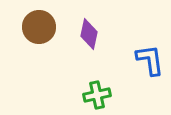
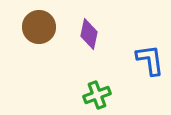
green cross: rotated 8 degrees counterclockwise
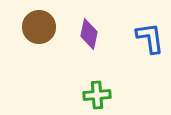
blue L-shape: moved 22 px up
green cross: rotated 16 degrees clockwise
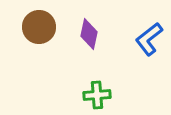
blue L-shape: moved 1 px left, 1 px down; rotated 120 degrees counterclockwise
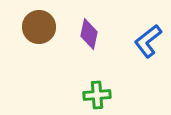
blue L-shape: moved 1 px left, 2 px down
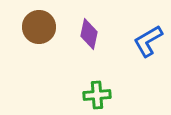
blue L-shape: rotated 8 degrees clockwise
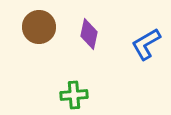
blue L-shape: moved 2 px left, 3 px down
green cross: moved 23 px left
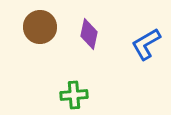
brown circle: moved 1 px right
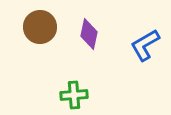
blue L-shape: moved 1 px left, 1 px down
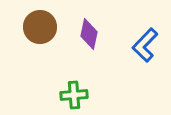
blue L-shape: rotated 16 degrees counterclockwise
